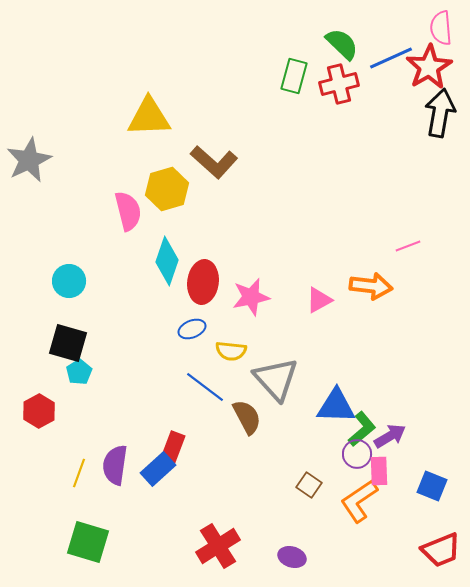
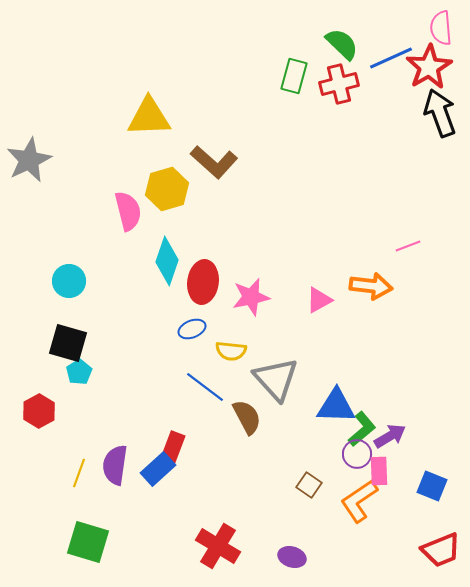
black arrow at (440, 113): rotated 30 degrees counterclockwise
red cross at (218, 546): rotated 27 degrees counterclockwise
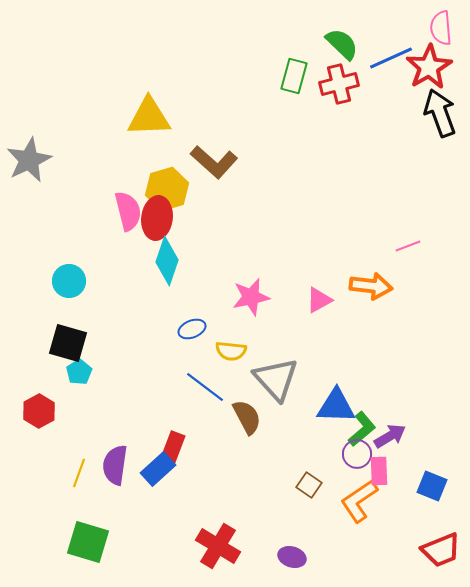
red ellipse at (203, 282): moved 46 px left, 64 px up
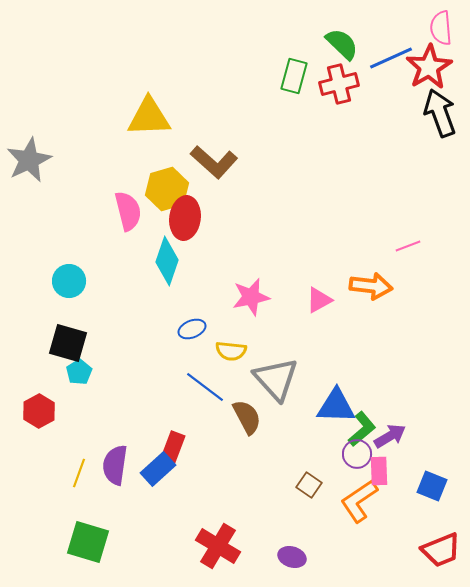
red ellipse at (157, 218): moved 28 px right
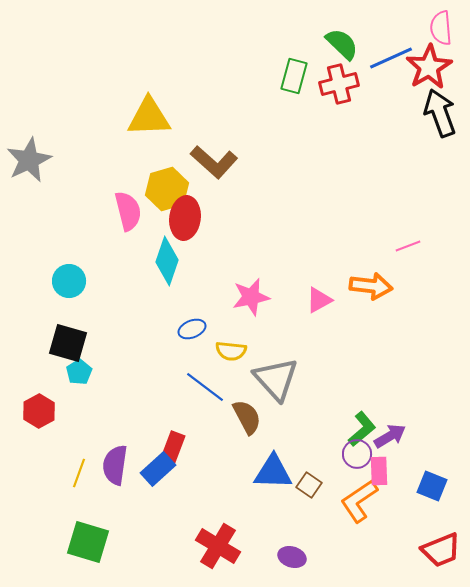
blue triangle at (336, 406): moved 63 px left, 66 px down
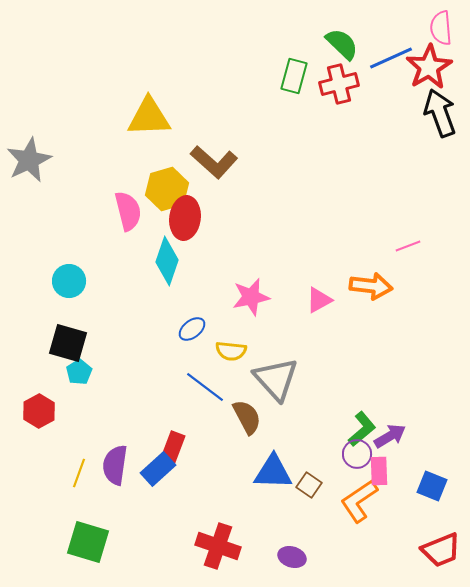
blue ellipse at (192, 329): rotated 16 degrees counterclockwise
red cross at (218, 546): rotated 12 degrees counterclockwise
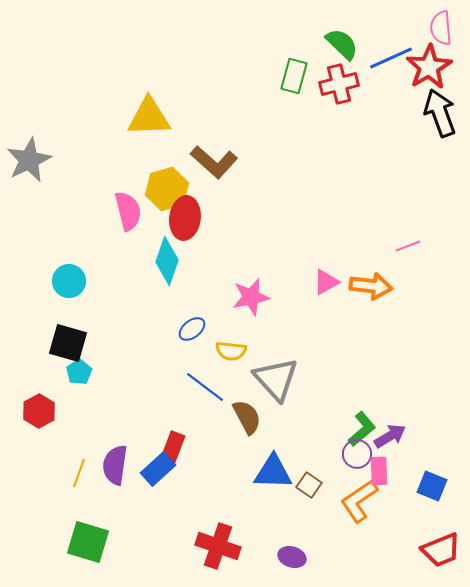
pink triangle at (319, 300): moved 7 px right, 18 px up
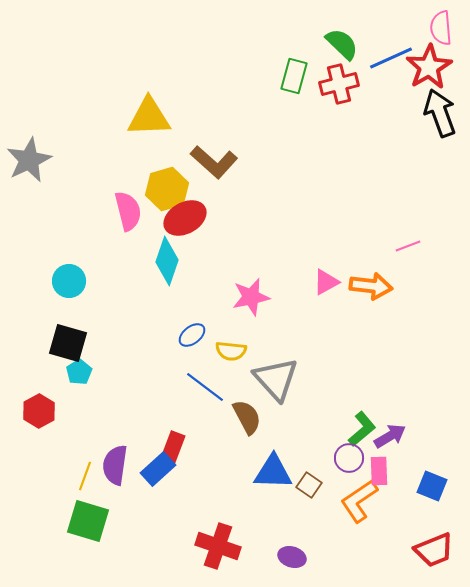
red ellipse at (185, 218): rotated 54 degrees clockwise
blue ellipse at (192, 329): moved 6 px down
purple circle at (357, 454): moved 8 px left, 4 px down
yellow line at (79, 473): moved 6 px right, 3 px down
green square at (88, 542): moved 21 px up
red trapezoid at (441, 550): moved 7 px left
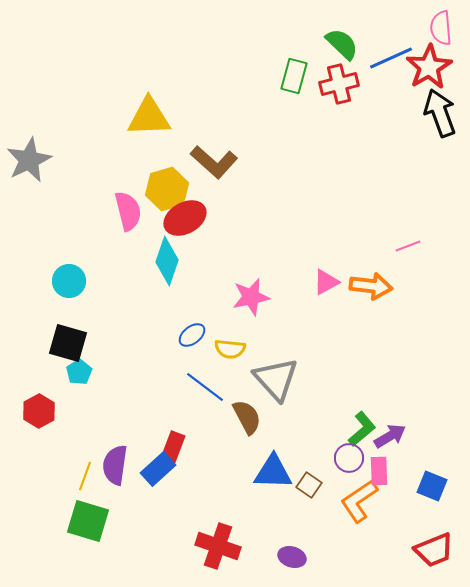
yellow semicircle at (231, 351): moved 1 px left, 2 px up
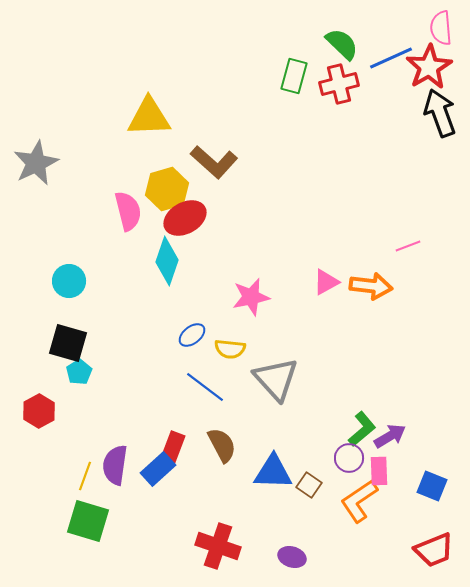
gray star at (29, 160): moved 7 px right, 3 px down
brown semicircle at (247, 417): moved 25 px left, 28 px down
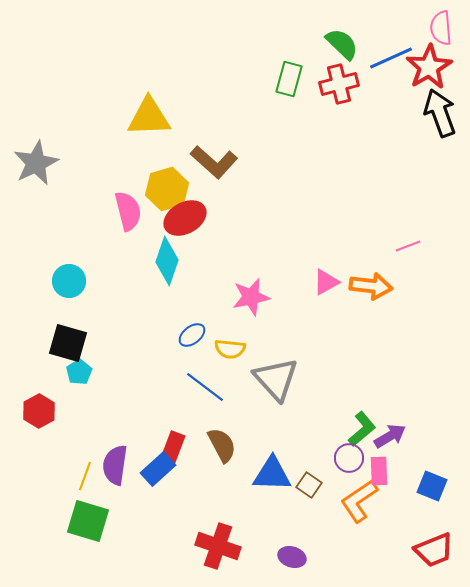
green rectangle at (294, 76): moved 5 px left, 3 px down
blue triangle at (273, 472): moved 1 px left, 2 px down
